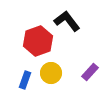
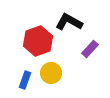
black L-shape: moved 2 px right, 1 px down; rotated 24 degrees counterclockwise
purple rectangle: moved 23 px up
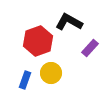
purple rectangle: moved 1 px up
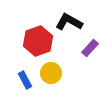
blue rectangle: rotated 48 degrees counterclockwise
